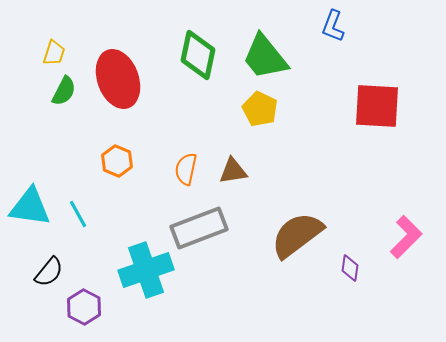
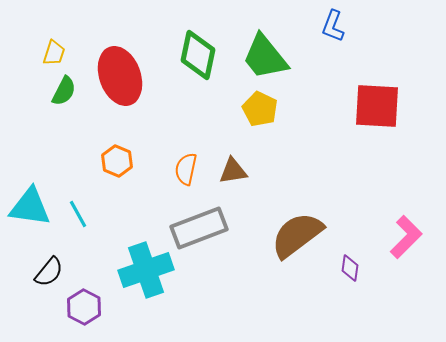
red ellipse: moved 2 px right, 3 px up
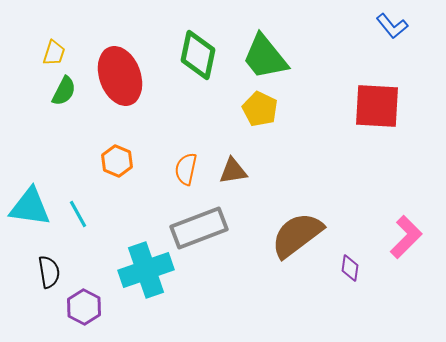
blue L-shape: moved 59 px right; rotated 60 degrees counterclockwise
black semicircle: rotated 48 degrees counterclockwise
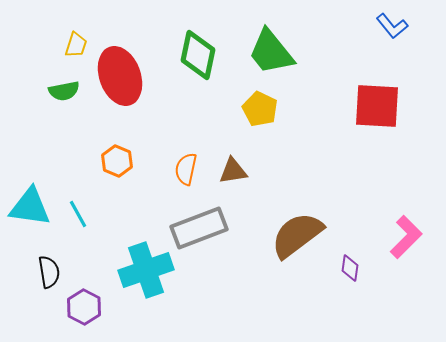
yellow trapezoid: moved 22 px right, 8 px up
green trapezoid: moved 6 px right, 5 px up
green semicircle: rotated 52 degrees clockwise
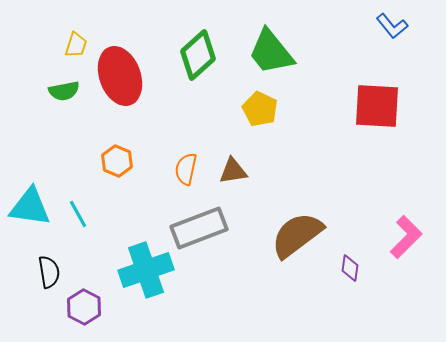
green diamond: rotated 36 degrees clockwise
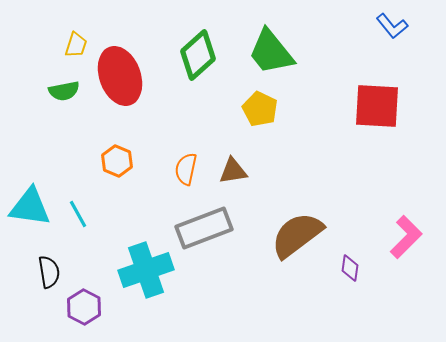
gray rectangle: moved 5 px right
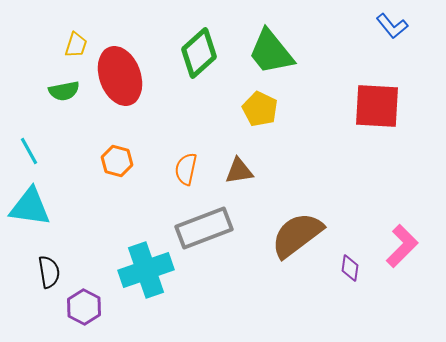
green diamond: moved 1 px right, 2 px up
orange hexagon: rotated 8 degrees counterclockwise
brown triangle: moved 6 px right
cyan line: moved 49 px left, 63 px up
pink L-shape: moved 4 px left, 9 px down
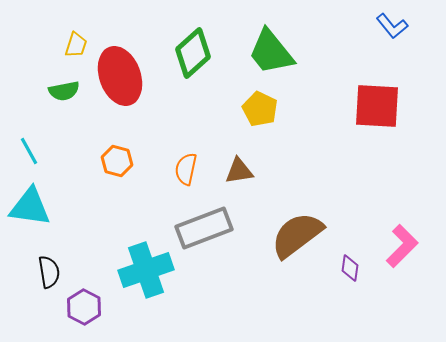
green diamond: moved 6 px left
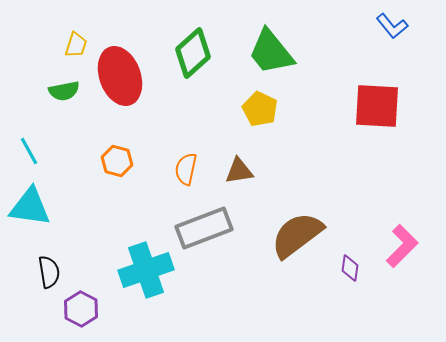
purple hexagon: moved 3 px left, 2 px down
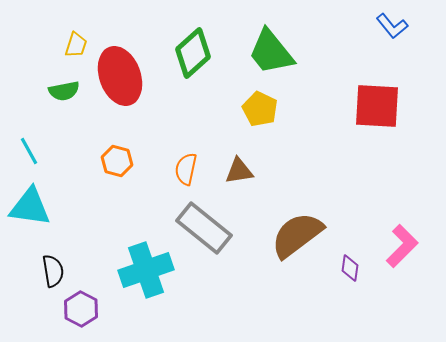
gray rectangle: rotated 60 degrees clockwise
black semicircle: moved 4 px right, 1 px up
